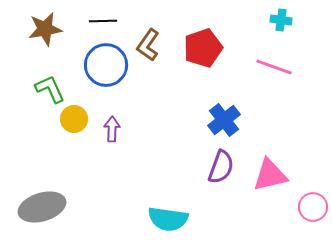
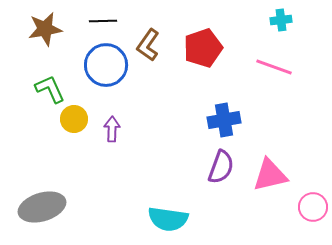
cyan cross: rotated 15 degrees counterclockwise
blue cross: rotated 28 degrees clockwise
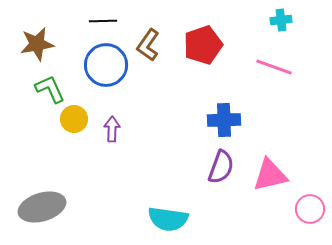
brown star: moved 8 px left, 15 px down
red pentagon: moved 3 px up
blue cross: rotated 8 degrees clockwise
pink circle: moved 3 px left, 2 px down
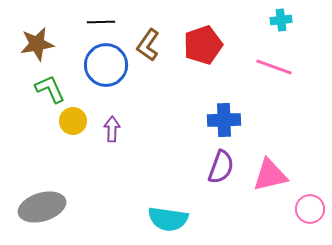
black line: moved 2 px left, 1 px down
yellow circle: moved 1 px left, 2 px down
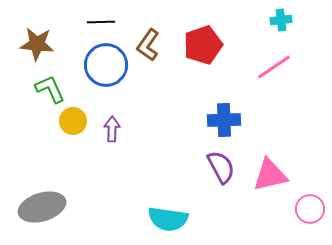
brown star: rotated 16 degrees clockwise
pink line: rotated 54 degrees counterclockwise
purple semicircle: rotated 48 degrees counterclockwise
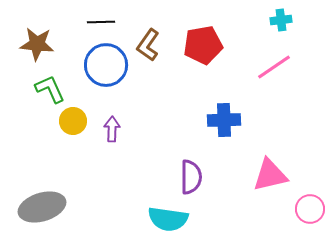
red pentagon: rotated 9 degrees clockwise
purple semicircle: moved 30 px left, 10 px down; rotated 28 degrees clockwise
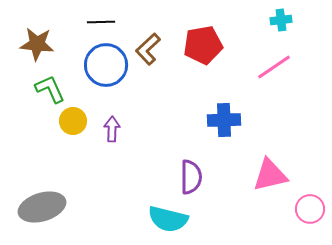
brown L-shape: moved 4 px down; rotated 12 degrees clockwise
cyan semicircle: rotated 6 degrees clockwise
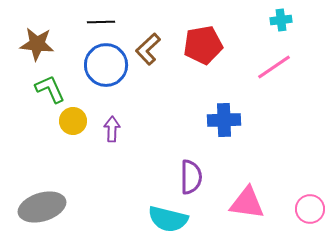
pink triangle: moved 23 px left, 28 px down; rotated 21 degrees clockwise
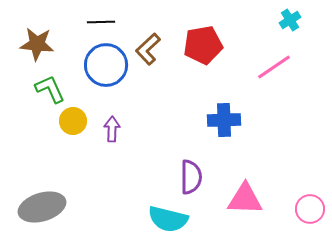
cyan cross: moved 9 px right; rotated 25 degrees counterclockwise
pink triangle: moved 2 px left, 4 px up; rotated 6 degrees counterclockwise
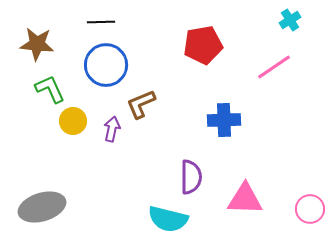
brown L-shape: moved 7 px left, 55 px down; rotated 20 degrees clockwise
purple arrow: rotated 10 degrees clockwise
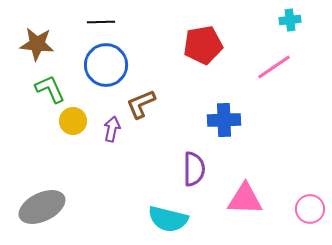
cyan cross: rotated 25 degrees clockwise
purple semicircle: moved 3 px right, 8 px up
gray ellipse: rotated 9 degrees counterclockwise
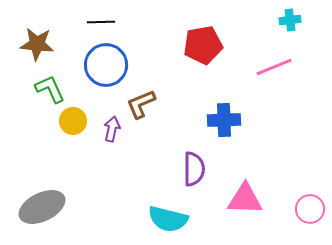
pink line: rotated 12 degrees clockwise
